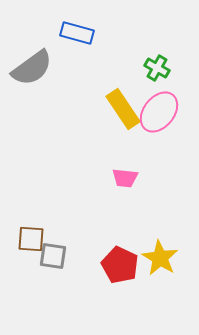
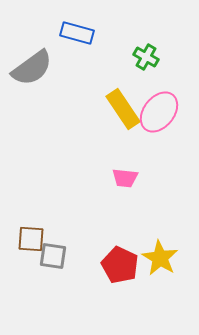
green cross: moved 11 px left, 11 px up
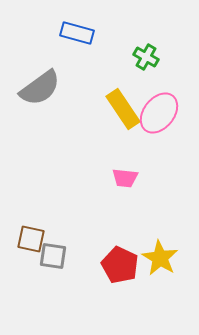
gray semicircle: moved 8 px right, 20 px down
pink ellipse: moved 1 px down
brown square: rotated 8 degrees clockwise
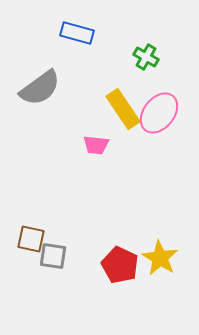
pink trapezoid: moved 29 px left, 33 px up
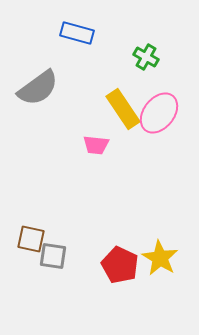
gray semicircle: moved 2 px left
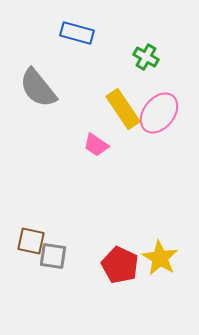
gray semicircle: rotated 87 degrees clockwise
pink trapezoid: rotated 28 degrees clockwise
brown square: moved 2 px down
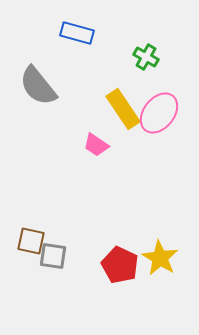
gray semicircle: moved 2 px up
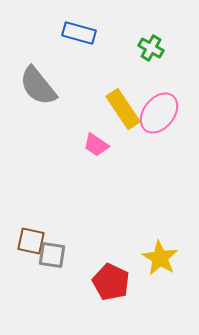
blue rectangle: moved 2 px right
green cross: moved 5 px right, 9 px up
gray square: moved 1 px left, 1 px up
red pentagon: moved 9 px left, 17 px down
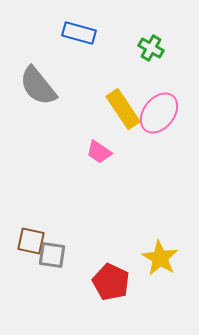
pink trapezoid: moved 3 px right, 7 px down
